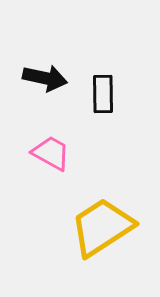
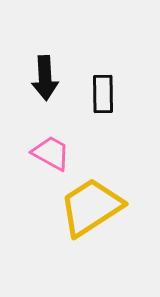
black arrow: rotated 75 degrees clockwise
yellow trapezoid: moved 11 px left, 20 px up
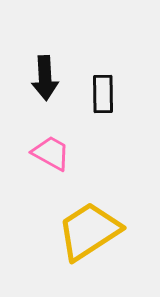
yellow trapezoid: moved 2 px left, 24 px down
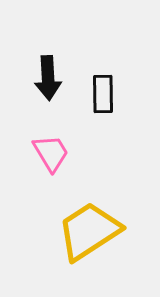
black arrow: moved 3 px right
pink trapezoid: rotated 30 degrees clockwise
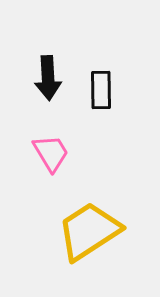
black rectangle: moved 2 px left, 4 px up
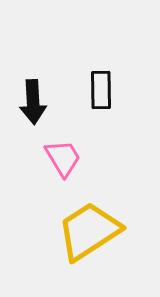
black arrow: moved 15 px left, 24 px down
pink trapezoid: moved 12 px right, 5 px down
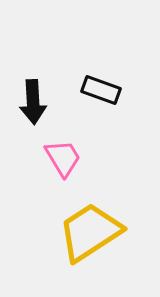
black rectangle: rotated 69 degrees counterclockwise
yellow trapezoid: moved 1 px right, 1 px down
